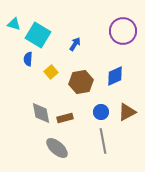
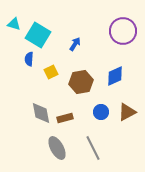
blue semicircle: moved 1 px right
yellow square: rotated 16 degrees clockwise
gray line: moved 10 px left, 7 px down; rotated 15 degrees counterclockwise
gray ellipse: rotated 20 degrees clockwise
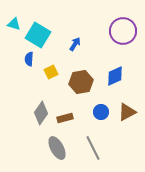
gray diamond: rotated 45 degrees clockwise
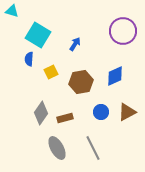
cyan triangle: moved 2 px left, 13 px up
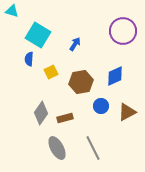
blue circle: moved 6 px up
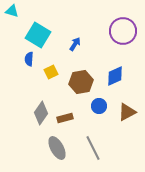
blue circle: moved 2 px left
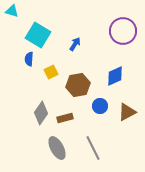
brown hexagon: moved 3 px left, 3 px down
blue circle: moved 1 px right
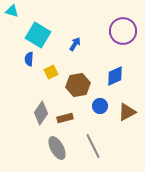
gray line: moved 2 px up
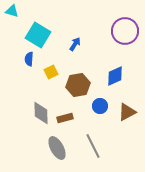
purple circle: moved 2 px right
gray diamond: rotated 35 degrees counterclockwise
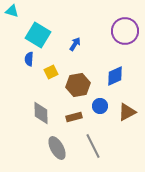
brown rectangle: moved 9 px right, 1 px up
